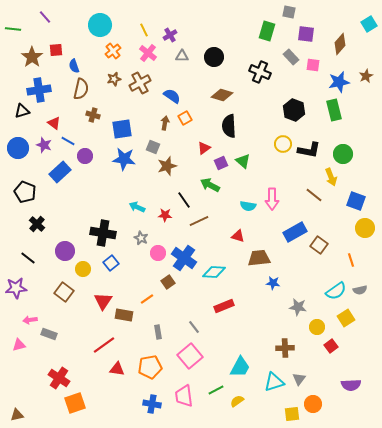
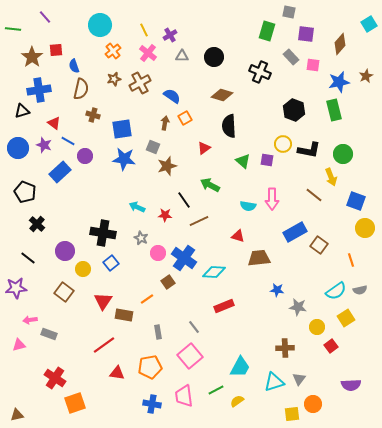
purple square at (221, 163): moved 46 px right, 3 px up; rotated 32 degrees clockwise
blue star at (273, 283): moved 4 px right, 7 px down
red triangle at (117, 369): moved 4 px down
red cross at (59, 378): moved 4 px left
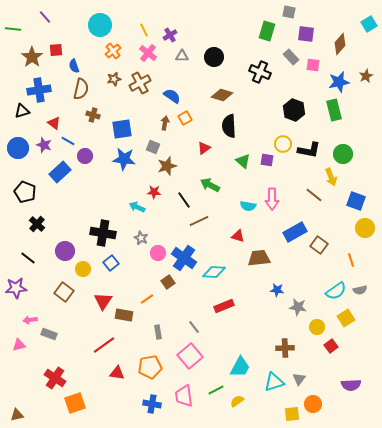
red star at (165, 215): moved 11 px left, 23 px up
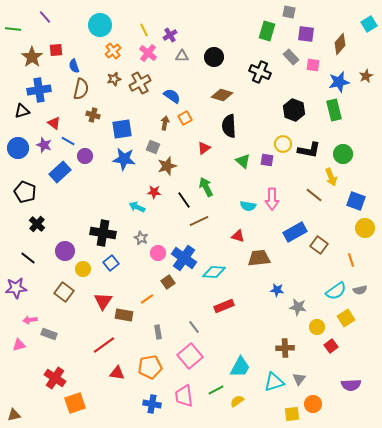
green arrow at (210, 185): moved 4 px left, 2 px down; rotated 36 degrees clockwise
brown triangle at (17, 415): moved 3 px left
